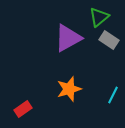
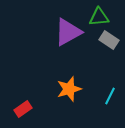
green triangle: rotated 35 degrees clockwise
purple triangle: moved 6 px up
cyan line: moved 3 px left, 1 px down
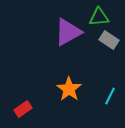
orange star: rotated 20 degrees counterclockwise
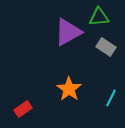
gray rectangle: moved 3 px left, 7 px down
cyan line: moved 1 px right, 2 px down
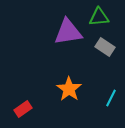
purple triangle: rotated 20 degrees clockwise
gray rectangle: moved 1 px left
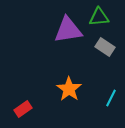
purple triangle: moved 2 px up
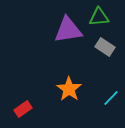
cyan line: rotated 18 degrees clockwise
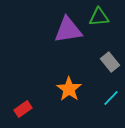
gray rectangle: moved 5 px right, 15 px down; rotated 18 degrees clockwise
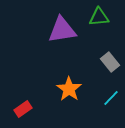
purple triangle: moved 6 px left
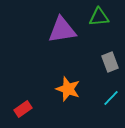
gray rectangle: rotated 18 degrees clockwise
orange star: moved 1 px left; rotated 15 degrees counterclockwise
